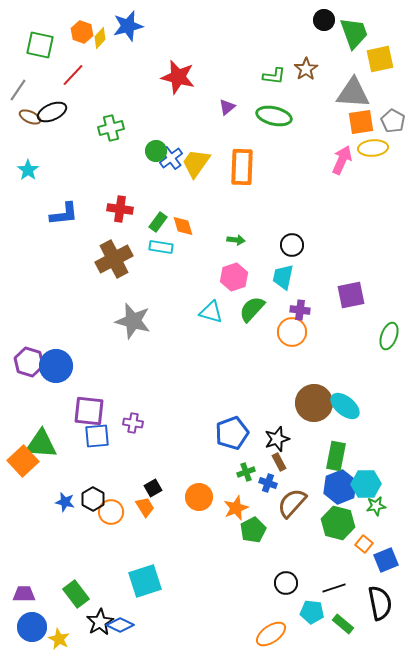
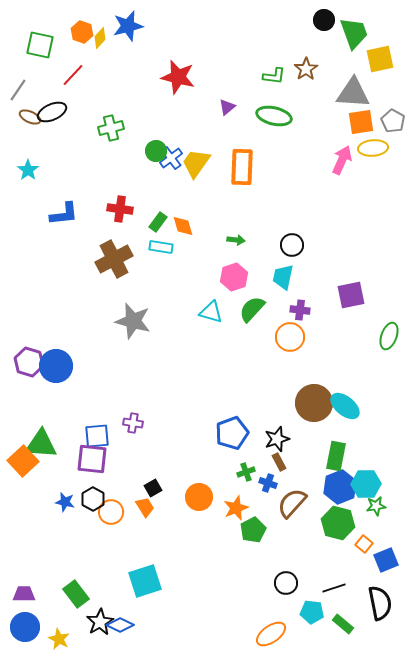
orange circle at (292, 332): moved 2 px left, 5 px down
purple square at (89, 411): moved 3 px right, 48 px down
blue circle at (32, 627): moved 7 px left
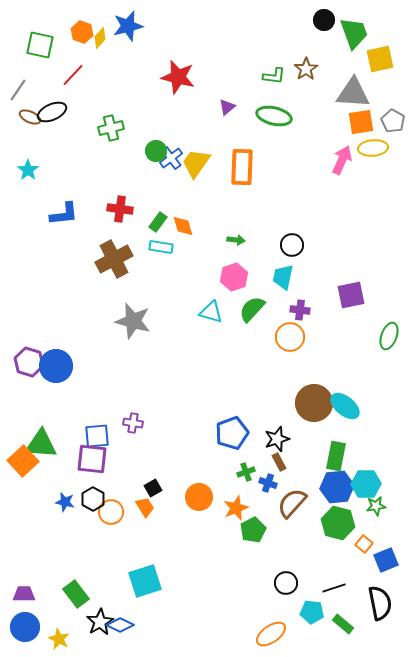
blue hexagon at (340, 487): moved 3 px left; rotated 16 degrees clockwise
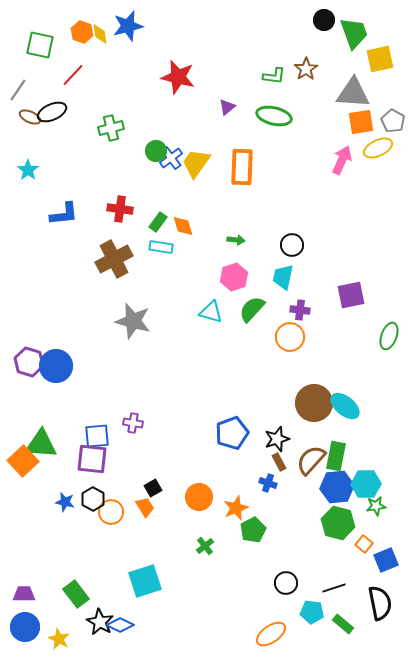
yellow diamond at (100, 38): moved 4 px up; rotated 50 degrees counterclockwise
yellow ellipse at (373, 148): moved 5 px right; rotated 20 degrees counterclockwise
green cross at (246, 472): moved 41 px left, 74 px down; rotated 18 degrees counterclockwise
brown semicircle at (292, 503): moved 19 px right, 43 px up
black star at (100, 622): rotated 12 degrees counterclockwise
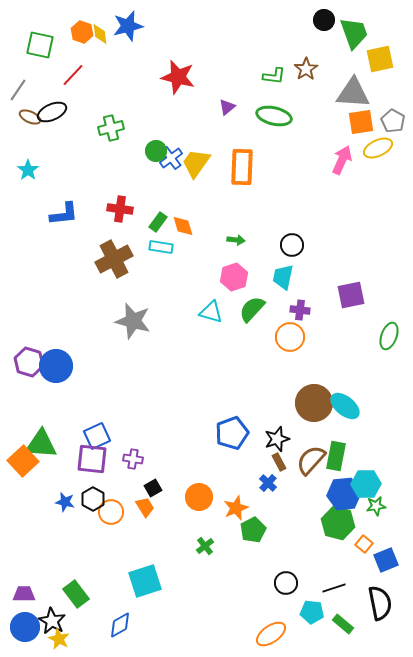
purple cross at (133, 423): moved 36 px down
blue square at (97, 436): rotated 20 degrees counterclockwise
blue cross at (268, 483): rotated 24 degrees clockwise
blue hexagon at (337, 487): moved 7 px right, 7 px down
black star at (100, 622): moved 48 px left, 1 px up
blue diamond at (120, 625): rotated 56 degrees counterclockwise
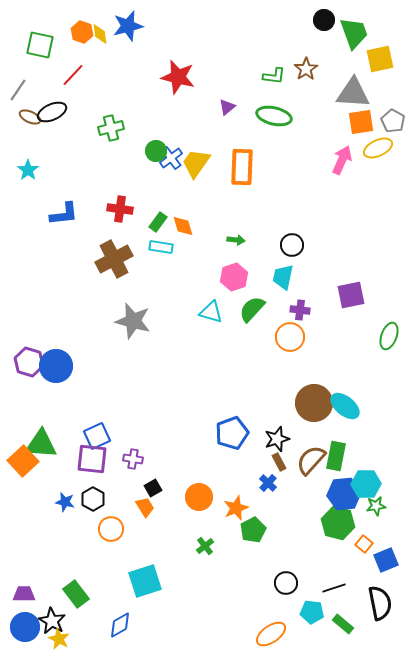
orange circle at (111, 512): moved 17 px down
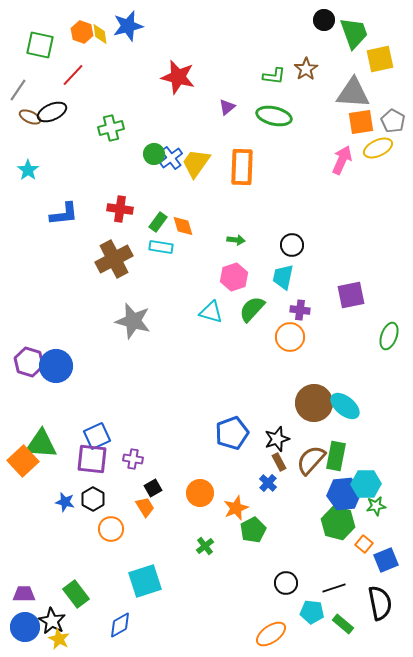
green circle at (156, 151): moved 2 px left, 3 px down
orange circle at (199, 497): moved 1 px right, 4 px up
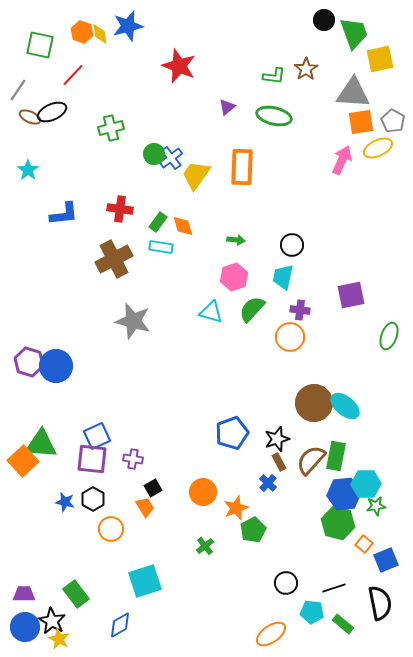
red star at (178, 77): moved 1 px right, 11 px up; rotated 8 degrees clockwise
yellow trapezoid at (196, 163): moved 12 px down
orange circle at (200, 493): moved 3 px right, 1 px up
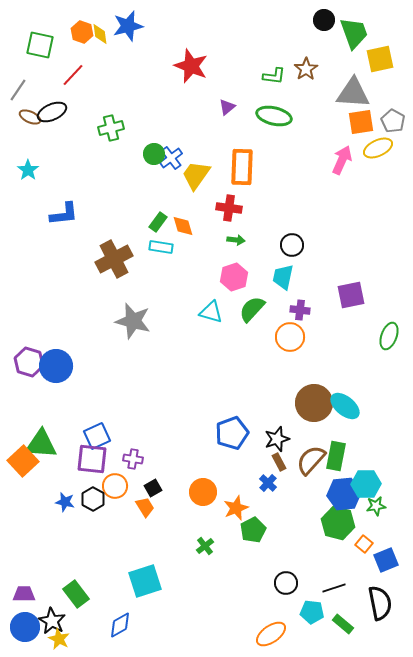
red star at (179, 66): moved 12 px right
red cross at (120, 209): moved 109 px right, 1 px up
orange circle at (111, 529): moved 4 px right, 43 px up
